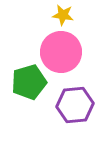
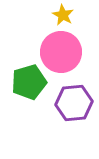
yellow star: rotated 20 degrees clockwise
purple hexagon: moved 1 px left, 2 px up
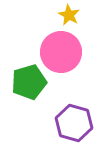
yellow star: moved 6 px right
purple hexagon: moved 20 px down; rotated 21 degrees clockwise
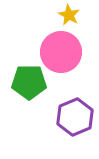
green pentagon: rotated 16 degrees clockwise
purple hexagon: moved 1 px right, 6 px up; rotated 21 degrees clockwise
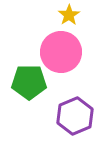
yellow star: rotated 10 degrees clockwise
purple hexagon: moved 1 px up
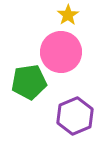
yellow star: moved 1 px left
green pentagon: rotated 8 degrees counterclockwise
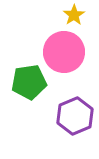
yellow star: moved 6 px right
pink circle: moved 3 px right
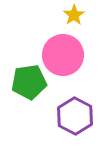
pink circle: moved 1 px left, 3 px down
purple hexagon: rotated 9 degrees counterclockwise
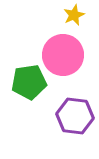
yellow star: rotated 10 degrees clockwise
purple hexagon: rotated 21 degrees counterclockwise
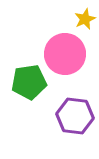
yellow star: moved 11 px right, 4 px down
pink circle: moved 2 px right, 1 px up
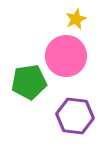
yellow star: moved 9 px left
pink circle: moved 1 px right, 2 px down
